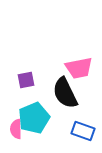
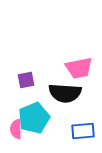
black semicircle: rotated 60 degrees counterclockwise
blue rectangle: rotated 25 degrees counterclockwise
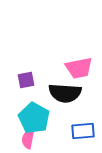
cyan pentagon: rotated 20 degrees counterclockwise
pink semicircle: moved 12 px right, 10 px down; rotated 12 degrees clockwise
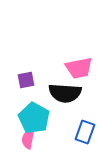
blue rectangle: moved 2 px right, 1 px down; rotated 65 degrees counterclockwise
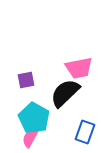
black semicircle: rotated 132 degrees clockwise
pink semicircle: moved 2 px right, 1 px up; rotated 18 degrees clockwise
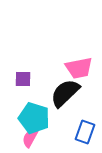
purple square: moved 3 px left, 1 px up; rotated 12 degrees clockwise
cyan pentagon: rotated 12 degrees counterclockwise
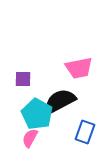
black semicircle: moved 5 px left, 8 px down; rotated 16 degrees clockwise
cyan pentagon: moved 3 px right, 4 px up; rotated 12 degrees clockwise
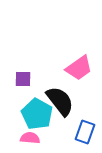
pink trapezoid: rotated 24 degrees counterclockwise
black semicircle: rotated 80 degrees clockwise
pink semicircle: rotated 66 degrees clockwise
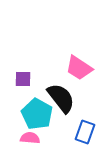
pink trapezoid: rotated 68 degrees clockwise
black semicircle: moved 1 px right, 3 px up
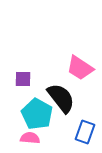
pink trapezoid: moved 1 px right
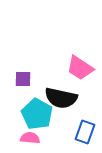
black semicircle: rotated 140 degrees clockwise
